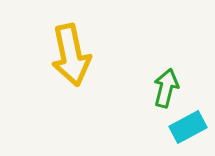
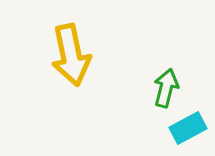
cyan rectangle: moved 1 px down
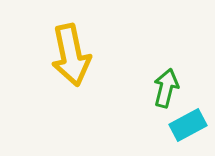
cyan rectangle: moved 3 px up
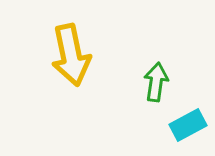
green arrow: moved 10 px left, 6 px up; rotated 6 degrees counterclockwise
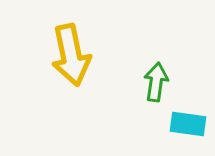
cyan rectangle: moved 1 px up; rotated 36 degrees clockwise
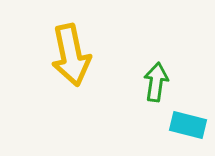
cyan rectangle: moved 1 px down; rotated 6 degrees clockwise
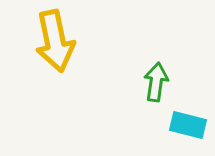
yellow arrow: moved 16 px left, 14 px up
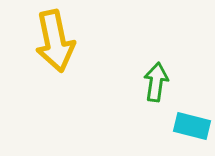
cyan rectangle: moved 4 px right, 1 px down
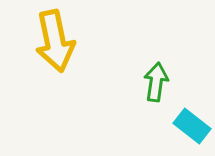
cyan rectangle: rotated 24 degrees clockwise
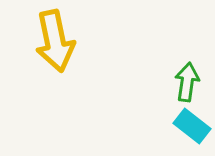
green arrow: moved 31 px right
